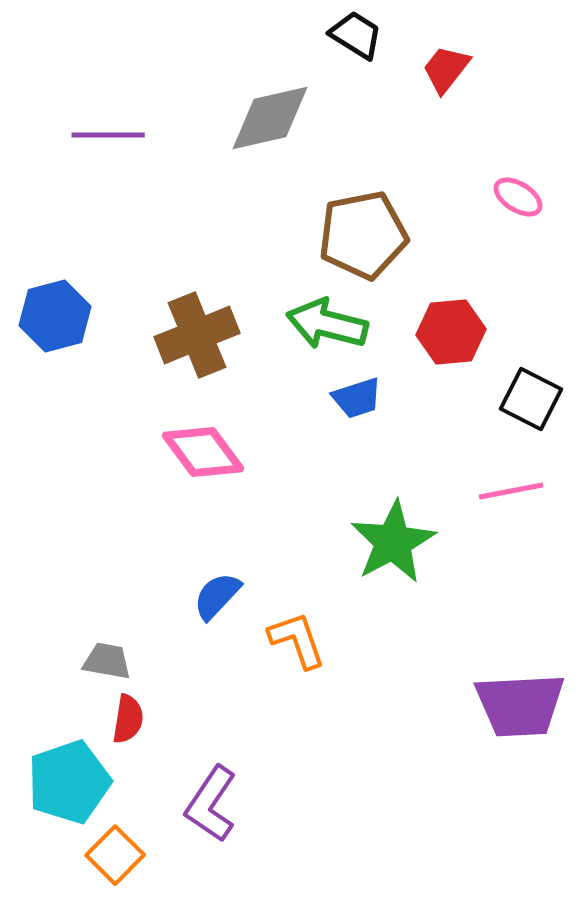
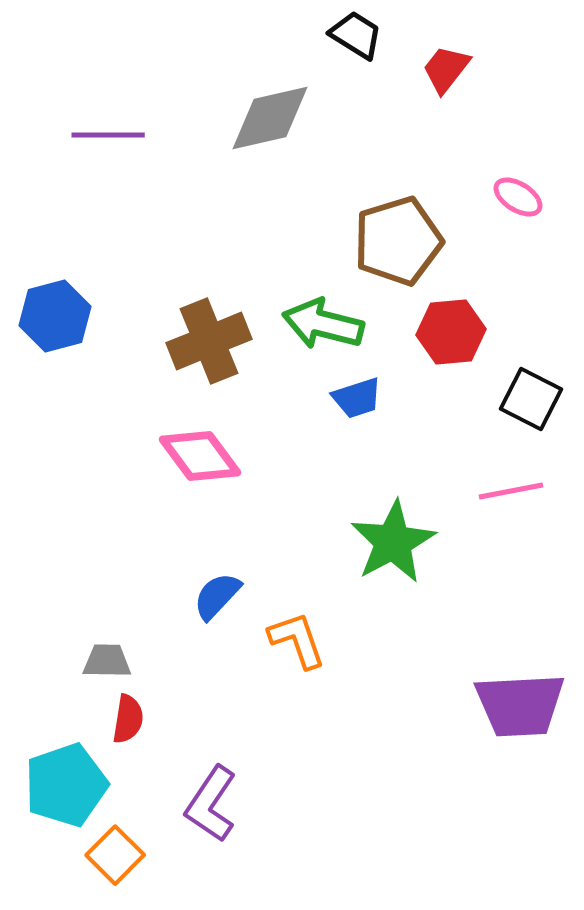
brown pentagon: moved 35 px right, 6 px down; rotated 6 degrees counterclockwise
green arrow: moved 4 px left
brown cross: moved 12 px right, 6 px down
pink diamond: moved 3 px left, 4 px down
gray trapezoid: rotated 9 degrees counterclockwise
cyan pentagon: moved 3 px left, 3 px down
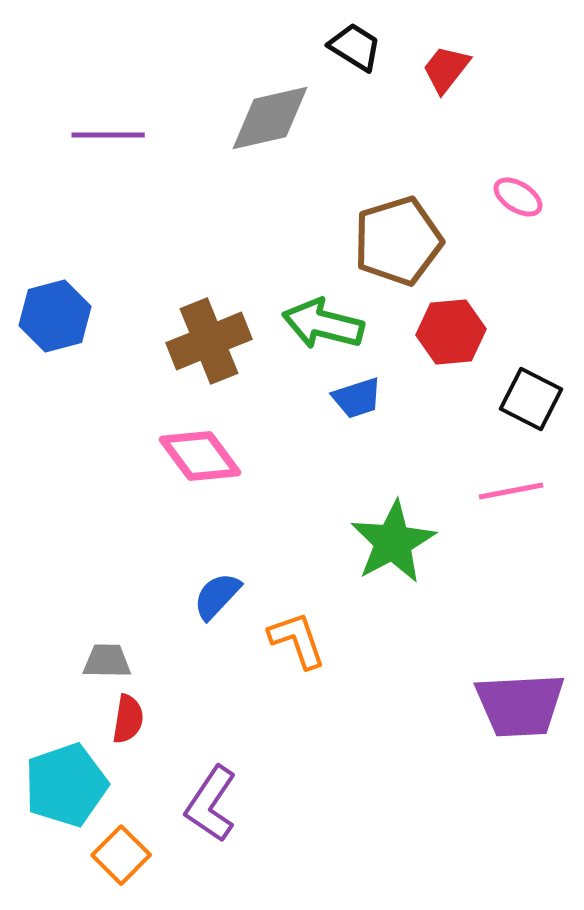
black trapezoid: moved 1 px left, 12 px down
orange square: moved 6 px right
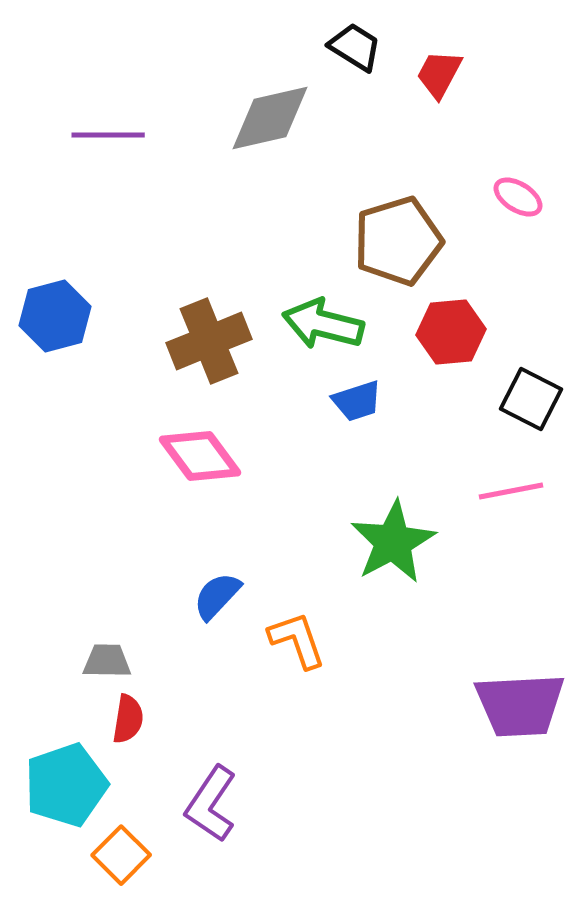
red trapezoid: moved 7 px left, 5 px down; rotated 10 degrees counterclockwise
blue trapezoid: moved 3 px down
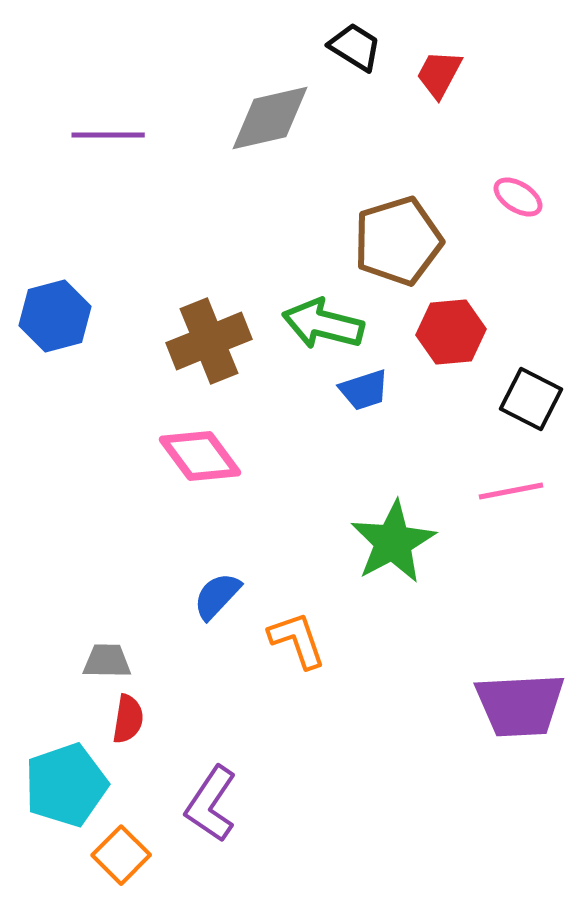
blue trapezoid: moved 7 px right, 11 px up
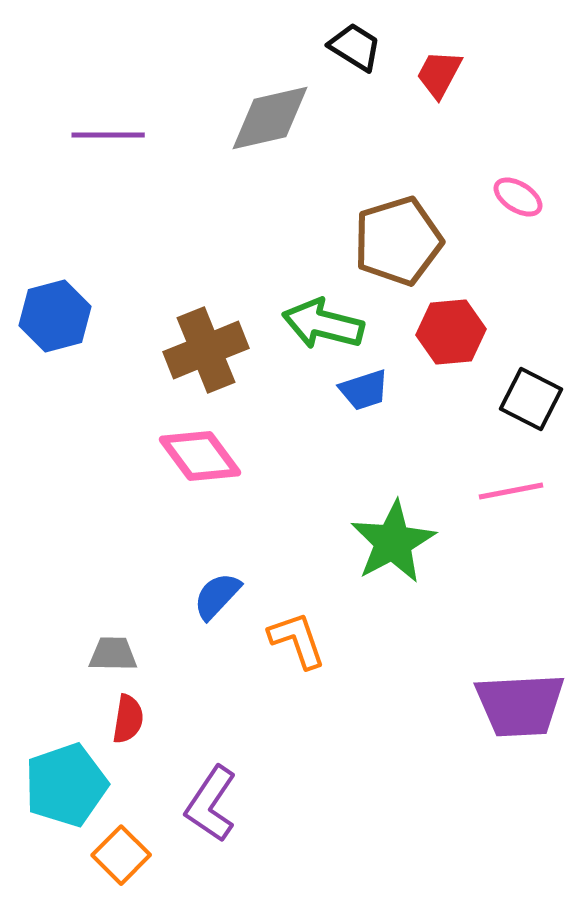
brown cross: moved 3 px left, 9 px down
gray trapezoid: moved 6 px right, 7 px up
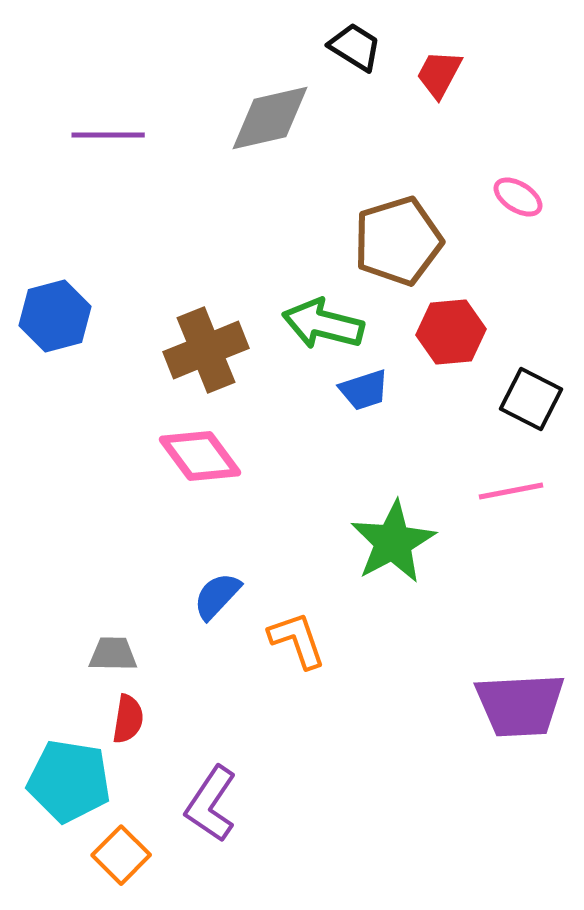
cyan pentagon: moved 3 px right, 4 px up; rotated 28 degrees clockwise
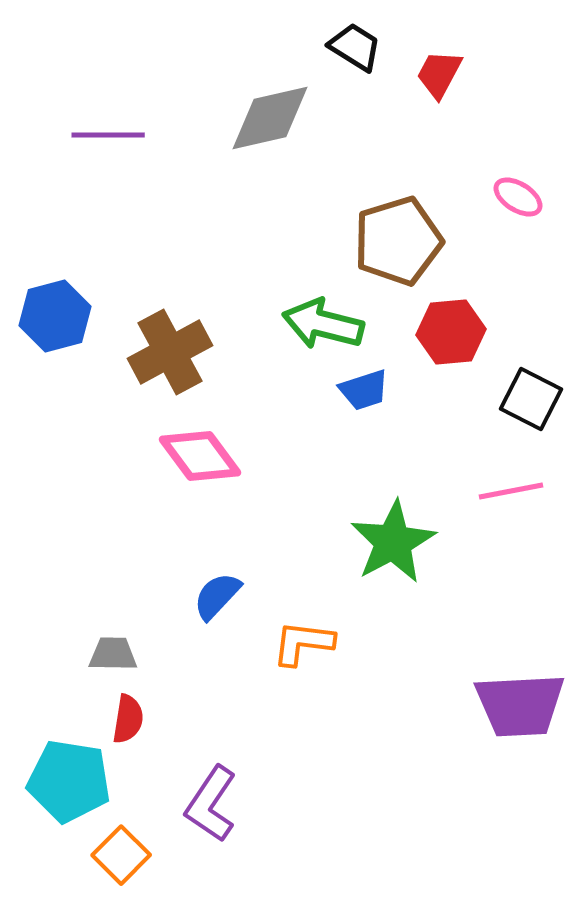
brown cross: moved 36 px left, 2 px down; rotated 6 degrees counterclockwise
orange L-shape: moved 6 px right, 3 px down; rotated 64 degrees counterclockwise
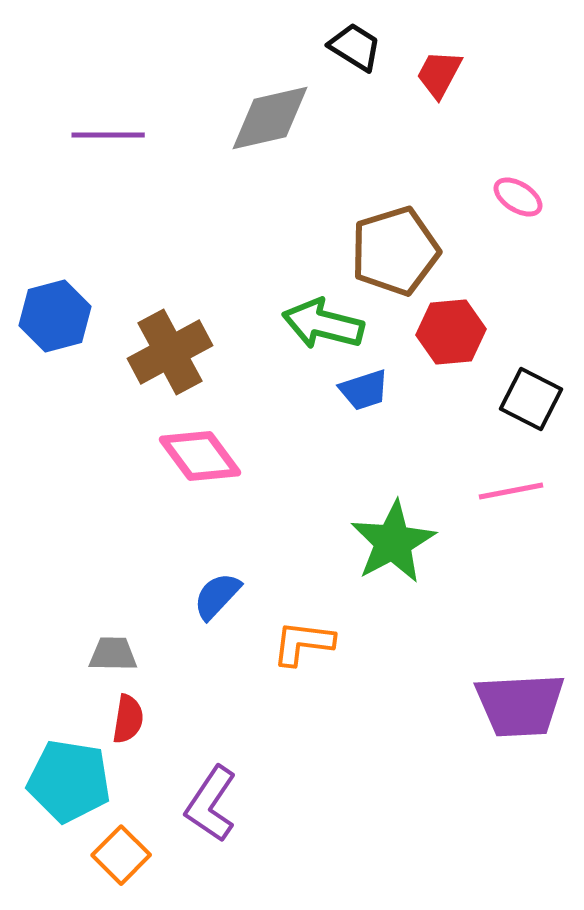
brown pentagon: moved 3 px left, 10 px down
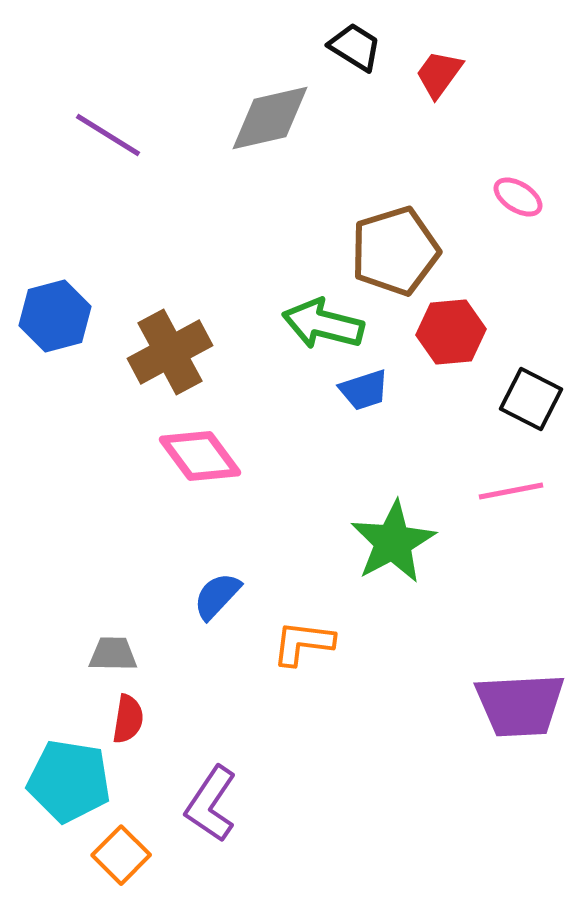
red trapezoid: rotated 8 degrees clockwise
purple line: rotated 32 degrees clockwise
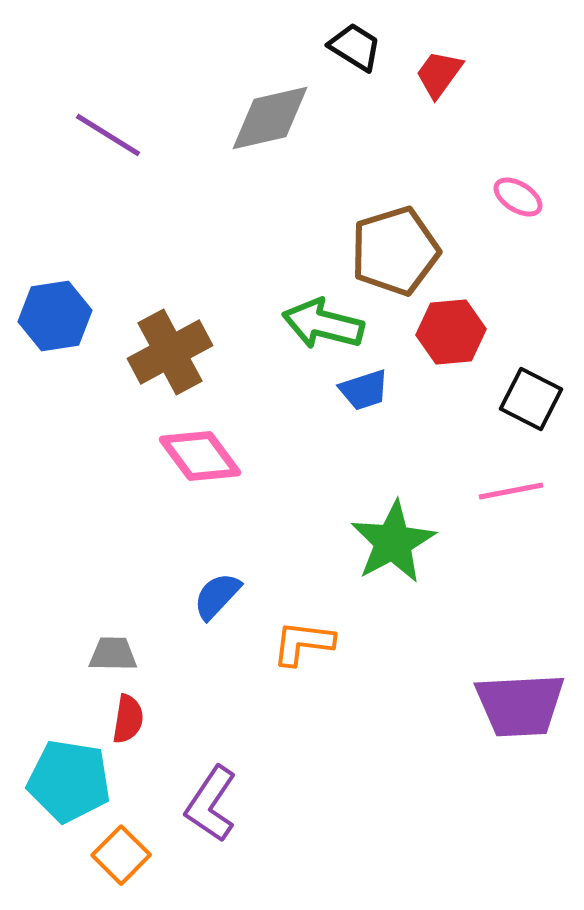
blue hexagon: rotated 6 degrees clockwise
